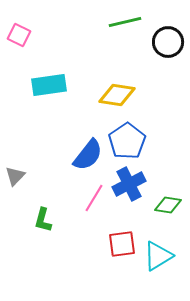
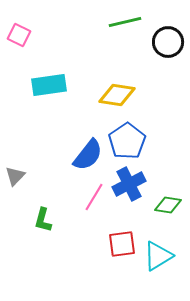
pink line: moved 1 px up
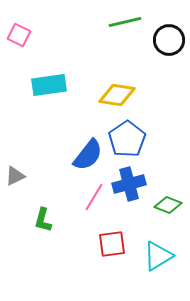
black circle: moved 1 px right, 2 px up
blue pentagon: moved 2 px up
gray triangle: rotated 20 degrees clockwise
blue cross: rotated 12 degrees clockwise
green diamond: rotated 12 degrees clockwise
red square: moved 10 px left
